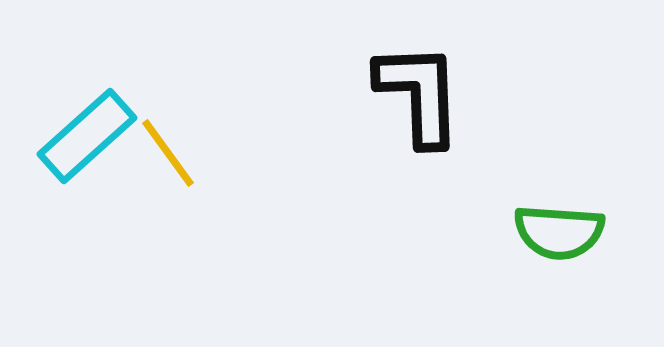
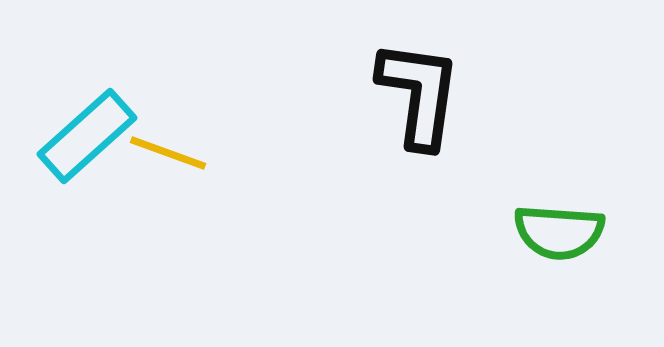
black L-shape: rotated 10 degrees clockwise
yellow line: rotated 34 degrees counterclockwise
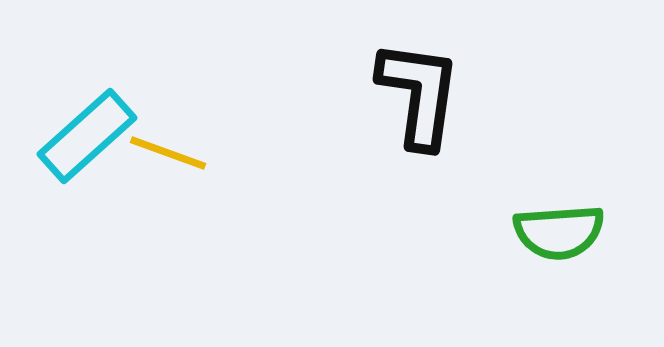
green semicircle: rotated 8 degrees counterclockwise
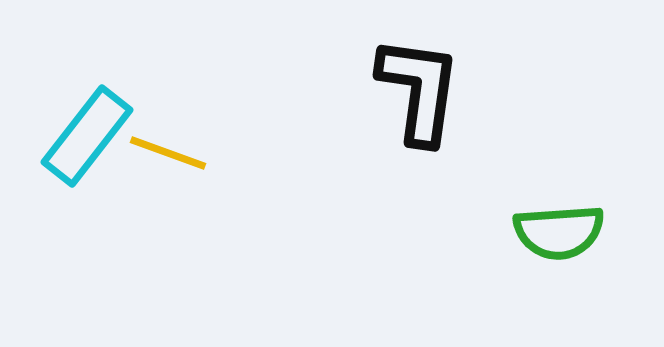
black L-shape: moved 4 px up
cyan rectangle: rotated 10 degrees counterclockwise
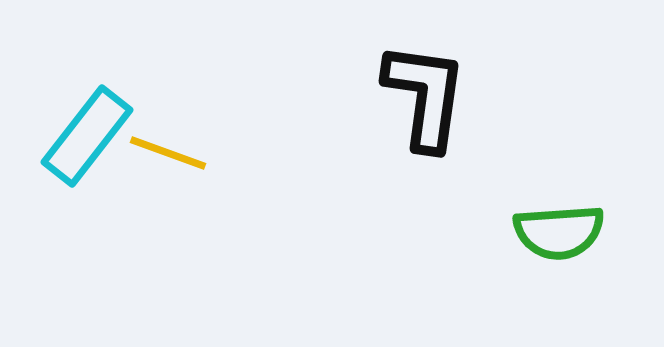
black L-shape: moved 6 px right, 6 px down
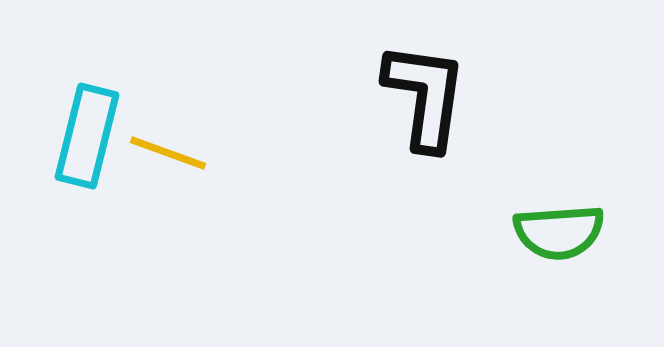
cyan rectangle: rotated 24 degrees counterclockwise
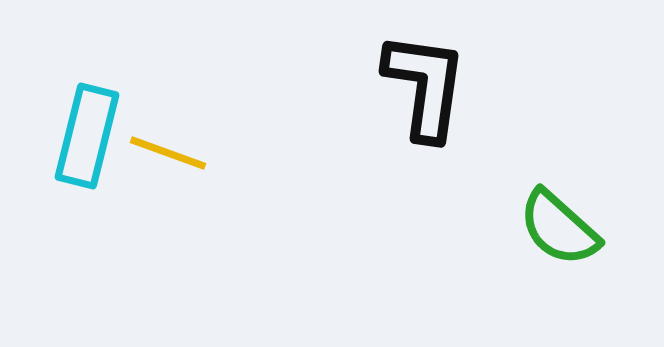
black L-shape: moved 10 px up
green semicircle: moved 4 px up; rotated 46 degrees clockwise
